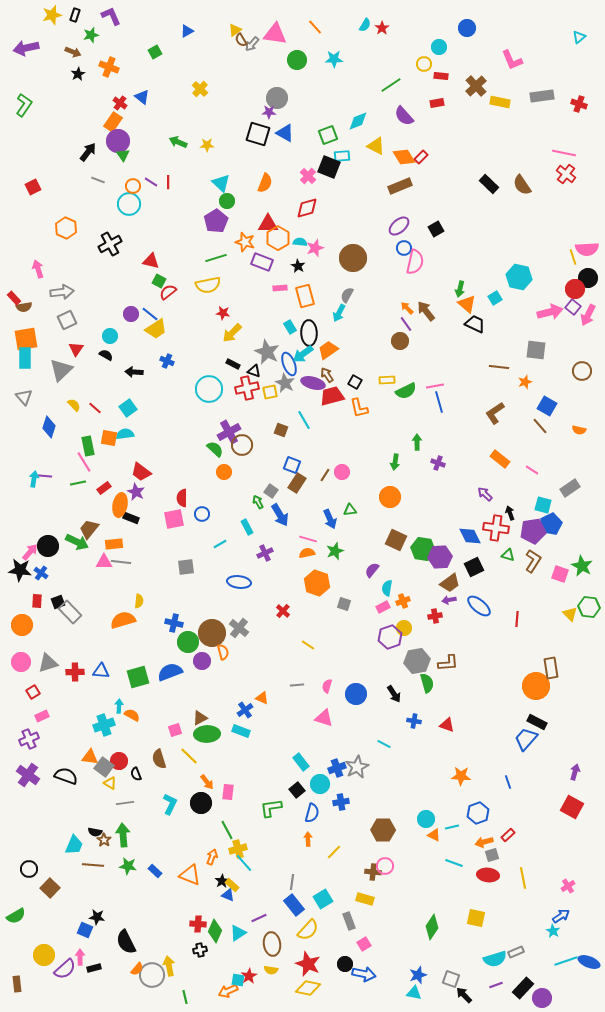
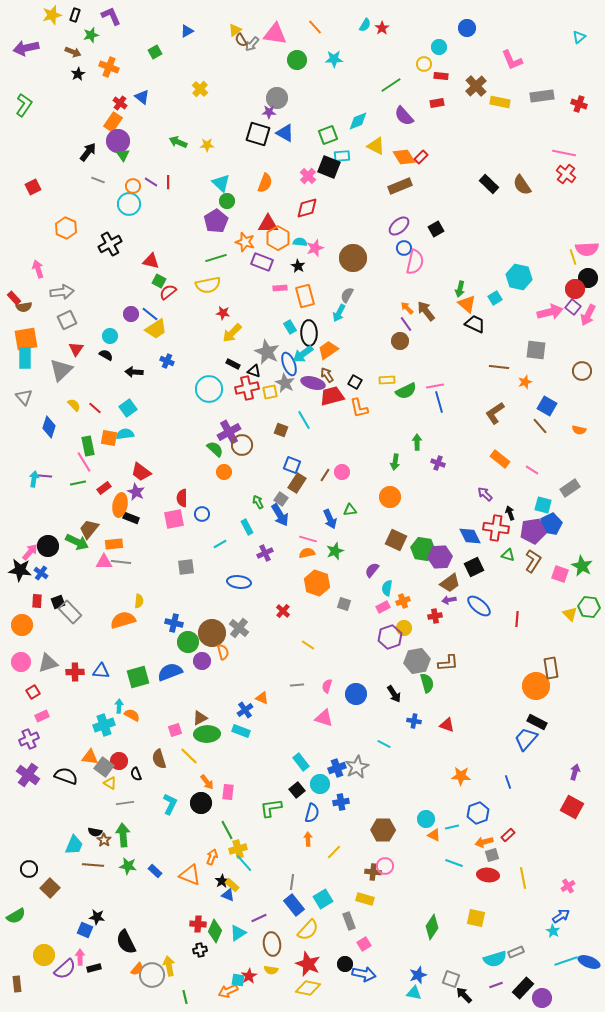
gray square at (271, 491): moved 10 px right, 8 px down
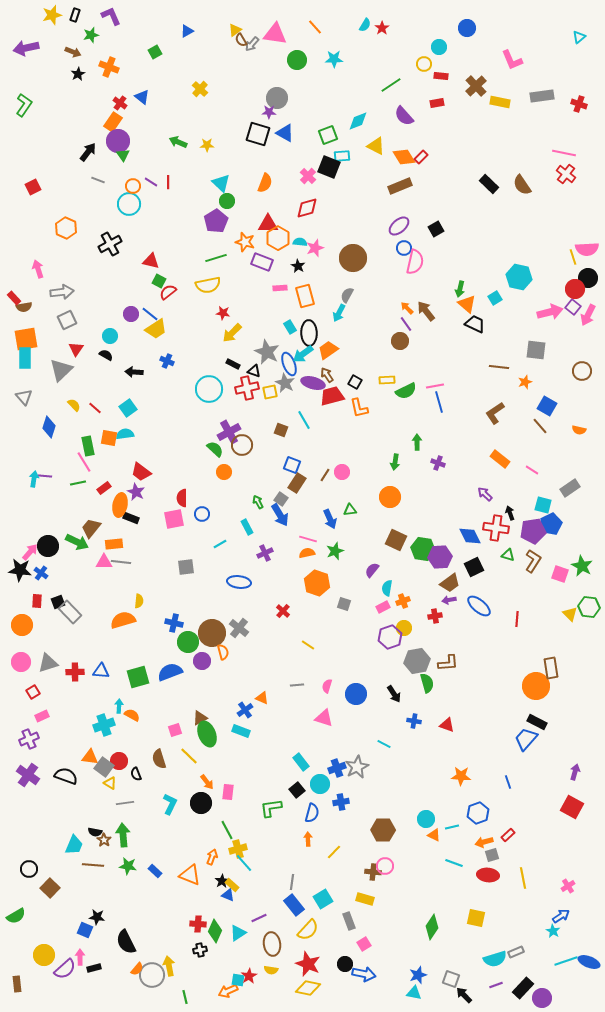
brown trapezoid at (89, 529): moved 2 px right, 1 px up
green ellipse at (207, 734): rotated 70 degrees clockwise
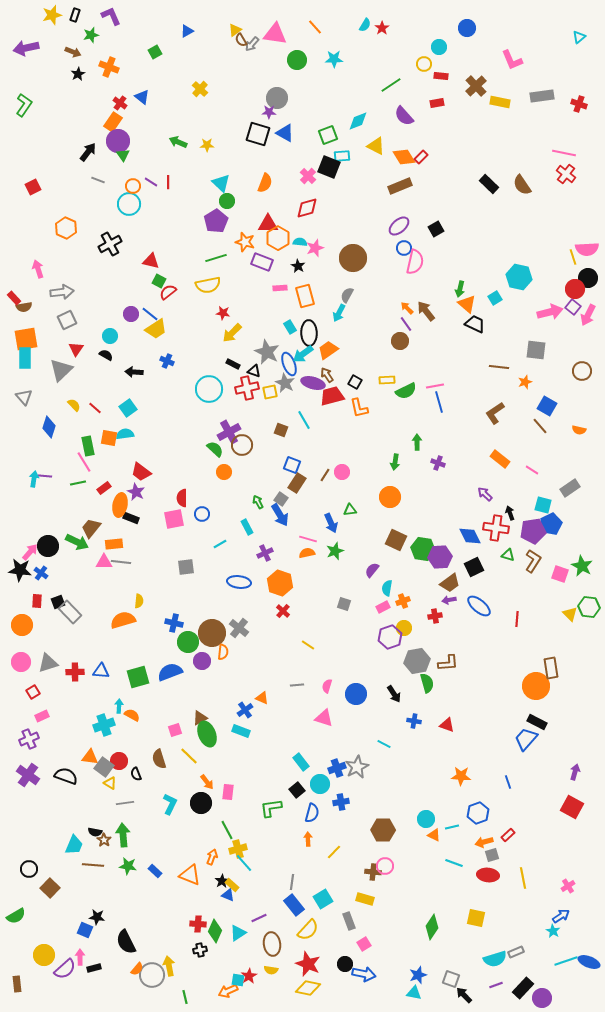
blue arrow at (330, 519): moved 1 px right, 4 px down
orange hexagon at (317, 583): moved 37 px left
orange semicircle at (223, 652): rotated 21 degrees clockwise
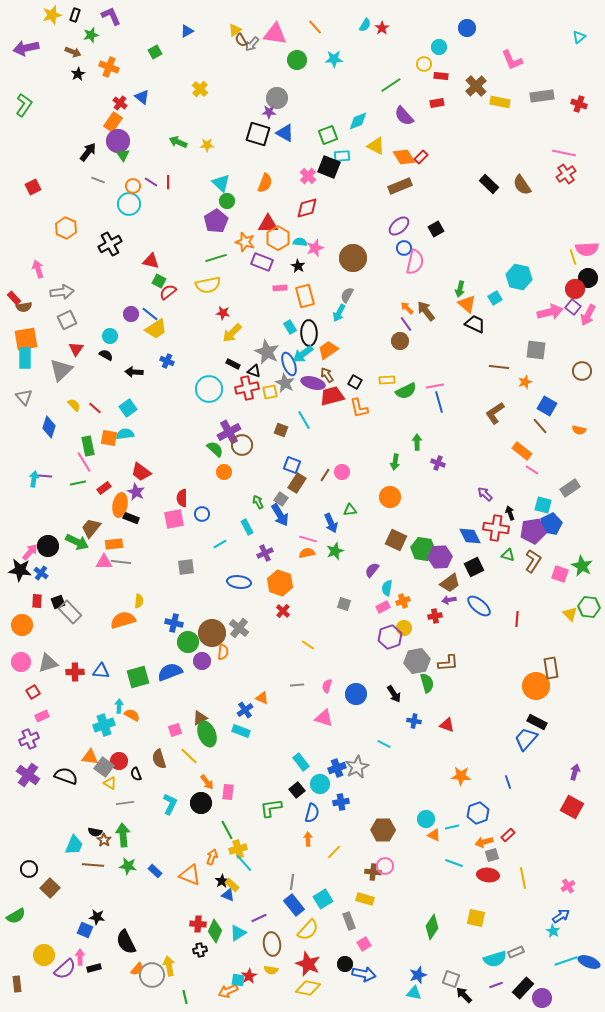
red cross at (566, 174): rotated 18 degrees clockwise
orange rectangle at (500, 459): moved 22 px right, 8 px up
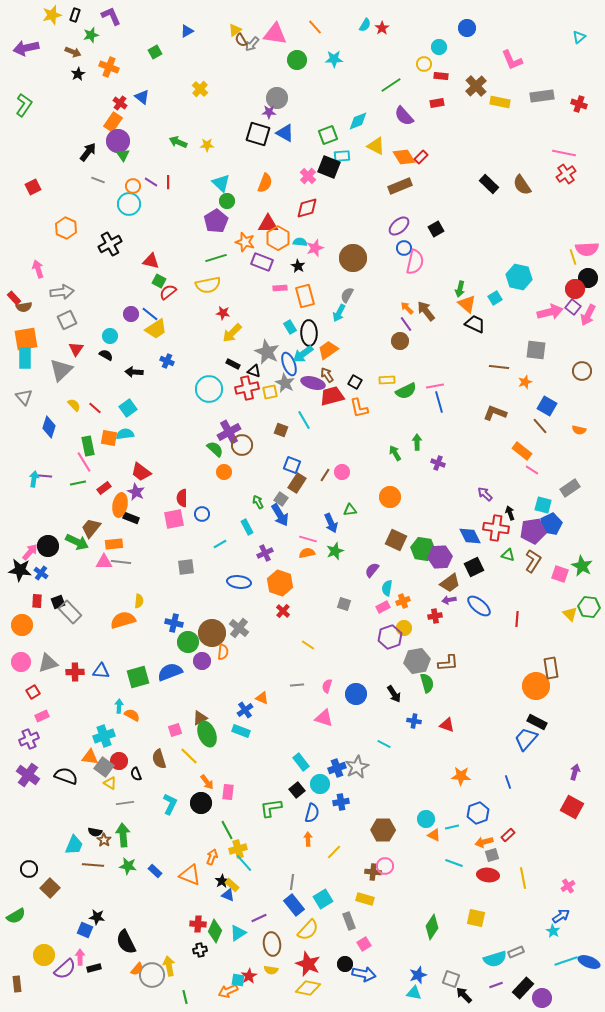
brown L-shape at (495, 413): rotated 55 degrees clockwise
green arrow at (395, 462): moved 9 px up; rotated 140 degrees clockwise
cyan cross at (104, 725): moved 11 px down
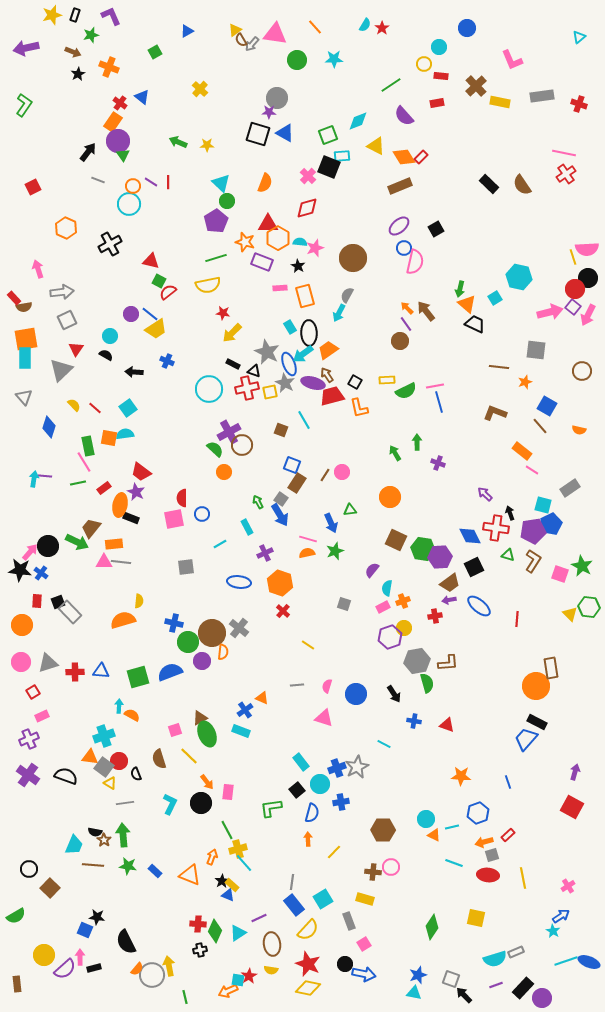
pink circle at (385, 866): moved 6 px right, 1 px down
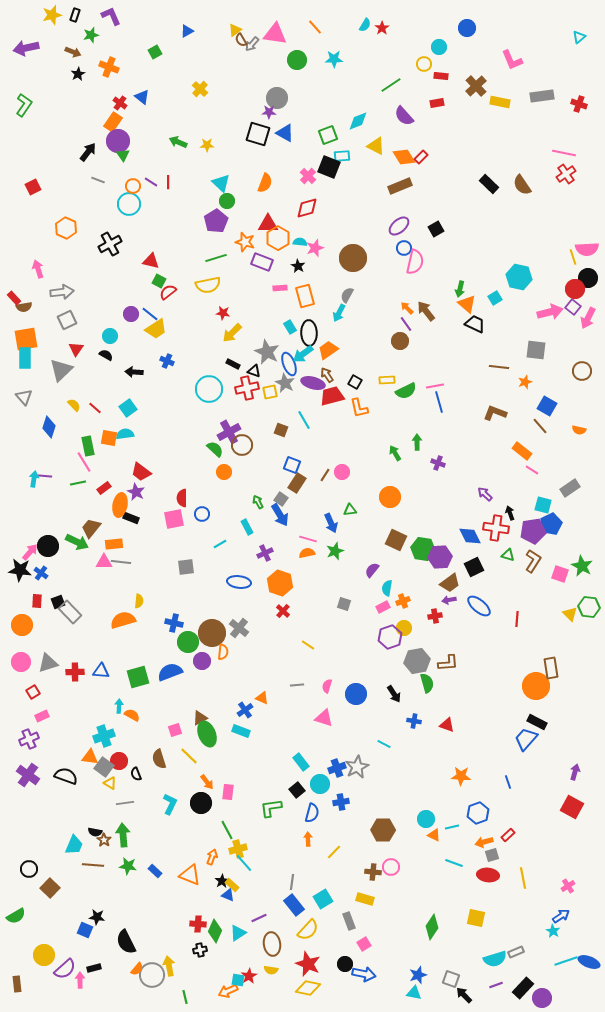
pink arrow at (588, 315): moved 3 px down
pink arrow at (80, 957): moved 23 px down
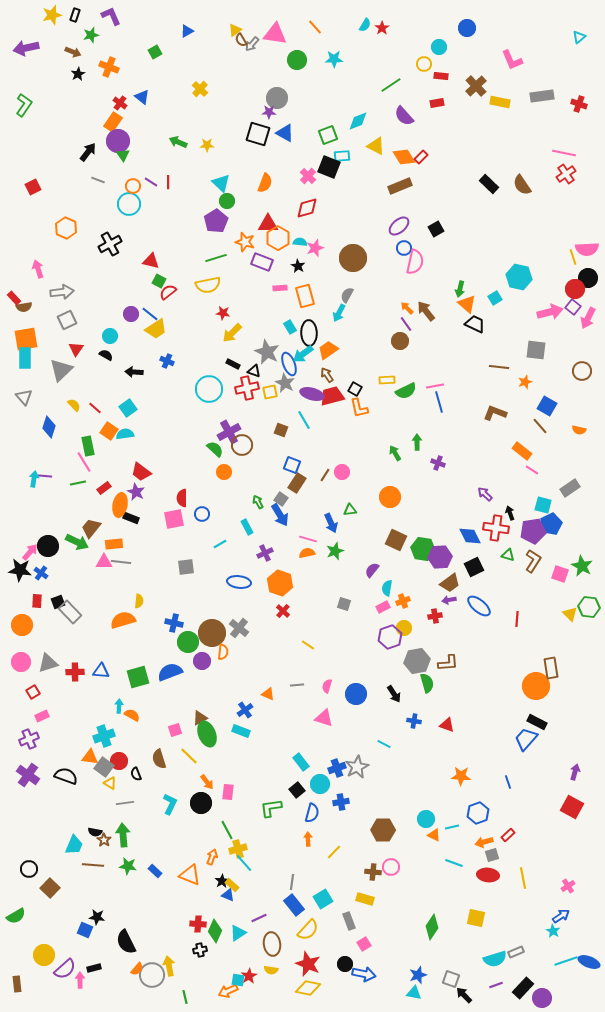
black square at (355, 382): moved 7 px down
purple ellipse at (313, 383): moved 1 px left, 11 px down
orange square at (109, 438): moved 7 px up; rotated 24 degrees clockwise
orange triangle at (262, 698): moved 6 px right, 4 px up
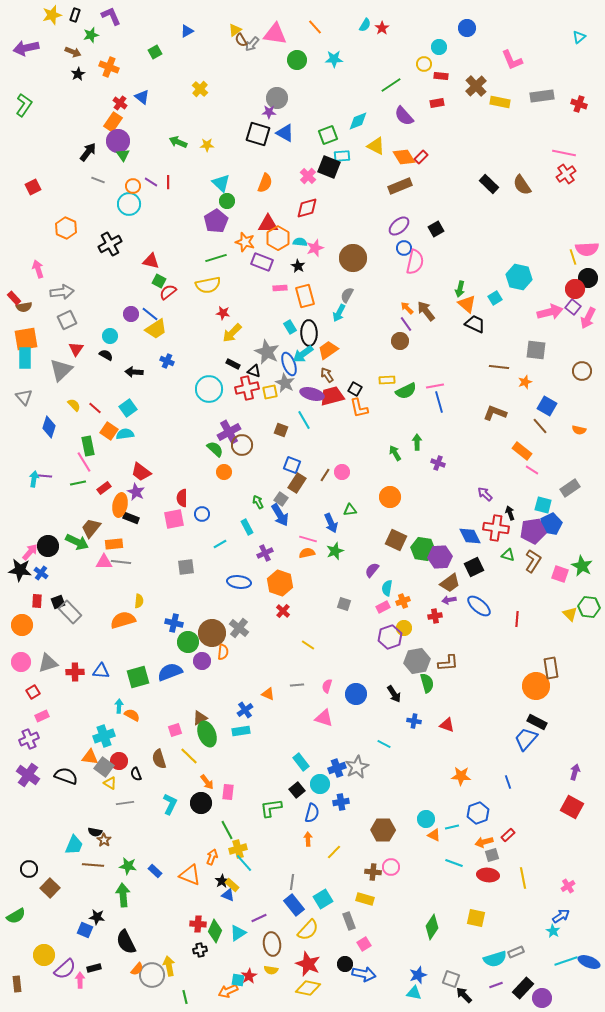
cyan rectangle at (241, 731): rotated 30 degrees counterclockwise
green arrow at (123, 835): moved 60 px down
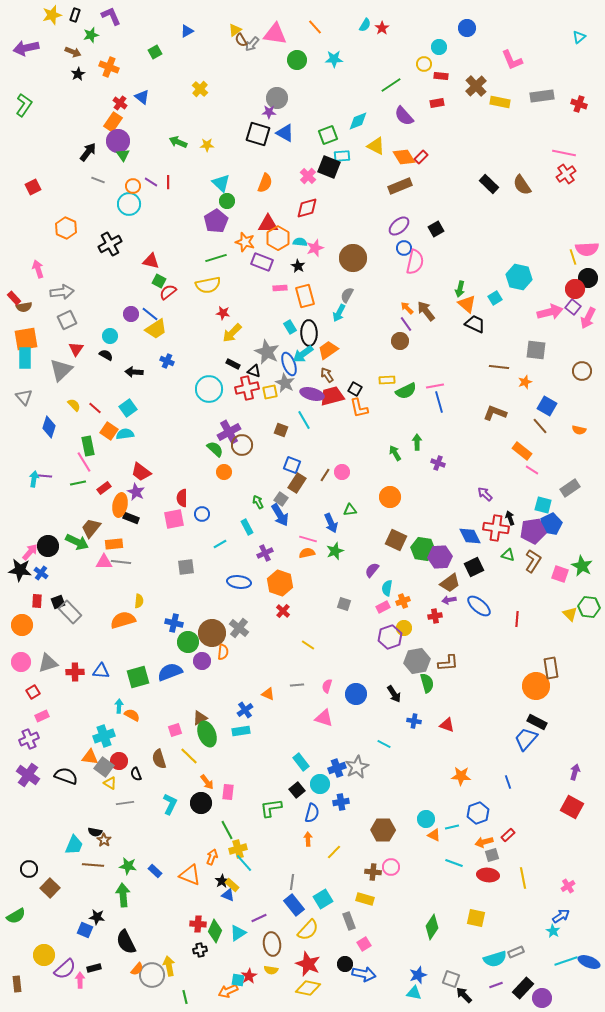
black arrow at (510, 513): moved 5 px down
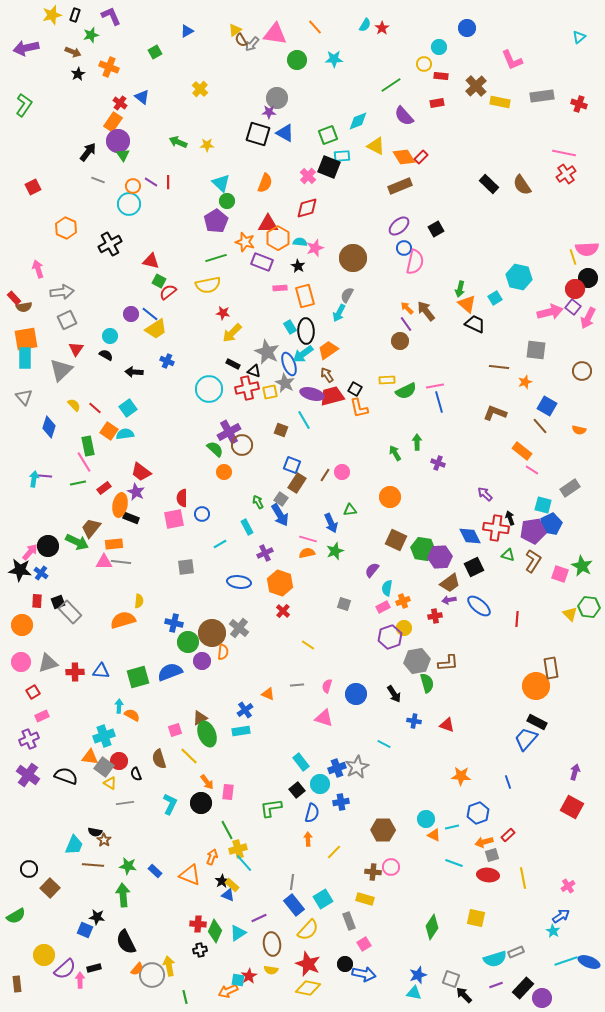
black ellipse at (309, 333): moved 3 px left, 2 px up
